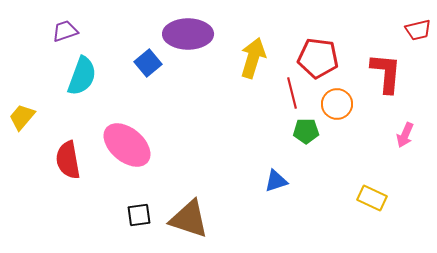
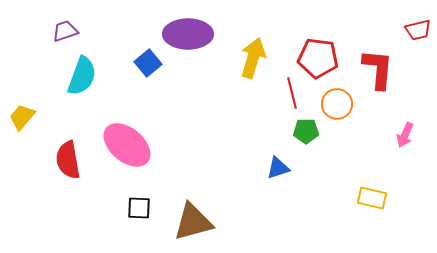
red L-shape: moved 8 px left, 4 px up
blue triangle: moved 2 px right, 13 px up
yellow rectangle: rotated 12 degrees counterclockwise
black square: moved 7 px up; rotated 10 degrees clockwise
brown triangle: moved 4 px right, 3 px down; rotated 33 degrees counterclockwise
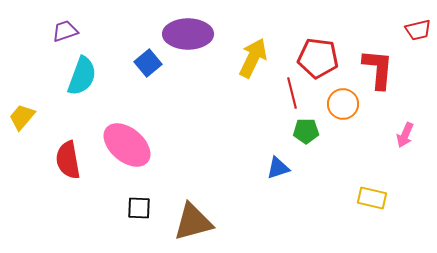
yellow arrow: rotated 9 degrees clockwise
orange circle: moved 6 px right
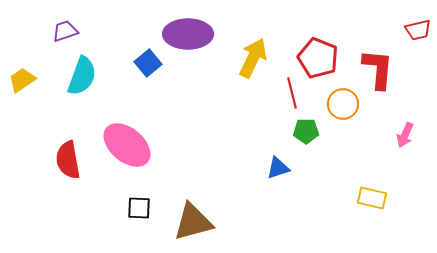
red pentagon: rotated 15 degrees clockwise
yellow trapezoid: moved 37 px up; rotated 16 degrees clockwise
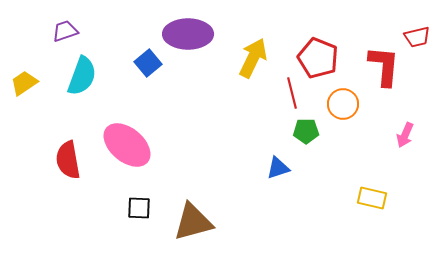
red trapezoid: moved 1 px left, 7 px down
red L-shape: moved 6 px right, 3 px up
yellow trapezoid: moved 2 px right, 3 px down
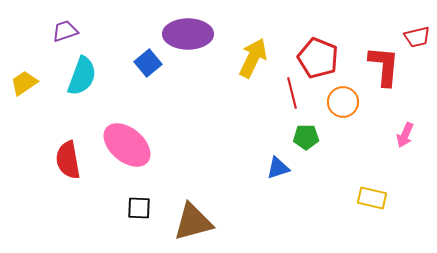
orange circle: moved 2 px up
green pentagon: moved 6 px down
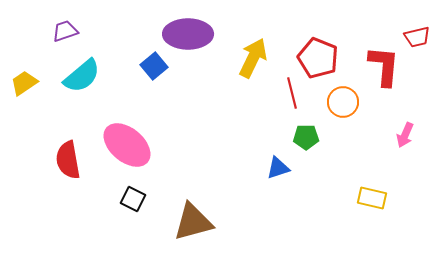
blue square: moved 6 px right, 3 px down
cyan semicircle: rotated 30 degrees clockwise
black square: moved 6 px left, 9 px up; rotated 25 degrees clockwise
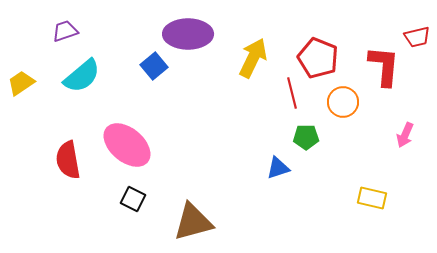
yellow trapezoid: moved 3 px left
